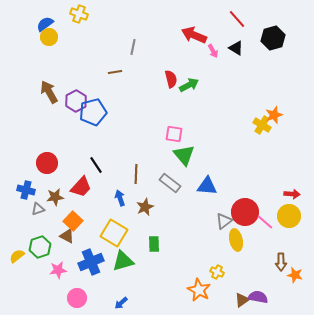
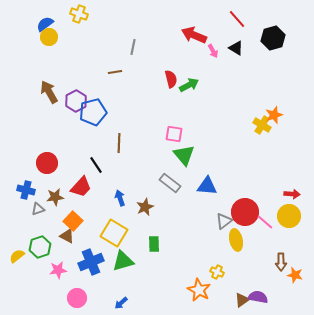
brown line at (136, 174): moved 17 px left, 31 px up
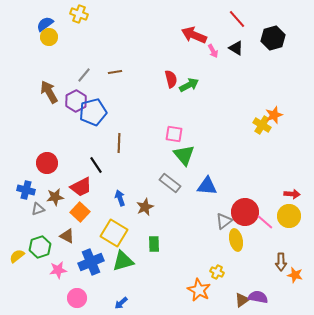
gray line at (133, 47): moved 49 px left, 28 px down; rotated 28 degrees clockwise
red trapezoid at (81, 187): rotated 20 degrees clockwise
orange square at (73, 221): moved 7 px right, 9 px up
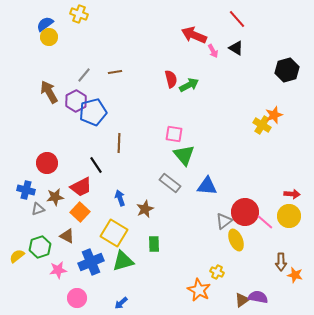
black hexagon at (273, 38): moved 14 px right, 32 px down
brown star at (145, 207): moved 2 px down
yellow ellipse at (236, 240): rotated 10 degrees counterclockwise
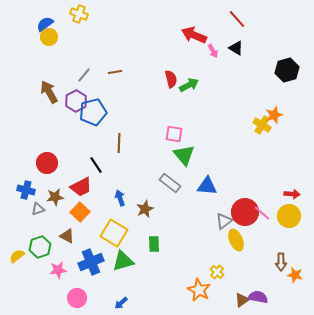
pink line at (265, 222): moved 3 px left, 9 px up
yellow cross at (217, 272): rotated 16 degrees clockwise
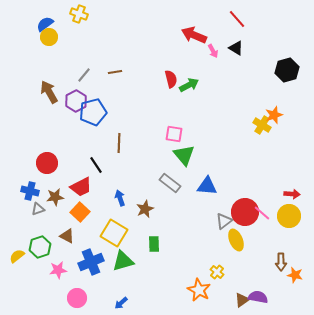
blue cross at (26, 190): moved 4 px right, 1 px down
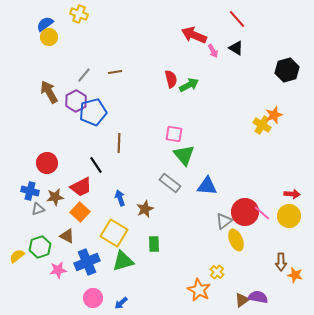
blue cross at (91, 262): moved 4 px left
pink circle at (77, 298): moved 16 px right
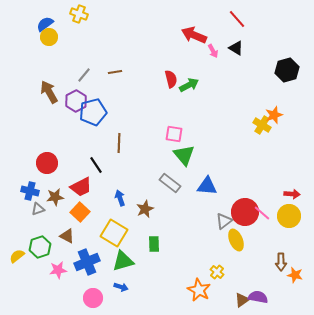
blue arrow at (121, 303): moved 16 px up; rotated 120 degrees counterclockwise
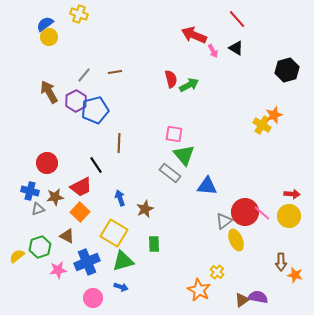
blue pentagon at (93, 112): moved 2 px right, 2 px up
gray rectangle at (170, 183): moved 10 px up
